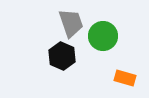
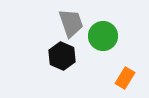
orange rectangle: rotated 75 degrees counterclockwise
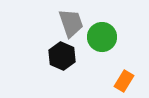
green circle: moved 1 px left, 1 px down
orange rectangle: moved 1 px left, 3 px down
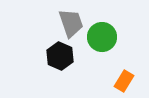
black hexagon: moved 2 px left
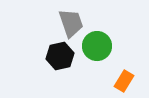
green circle: moved 5 px left, 9 px down
black hexagon: rotated 24 degrees clockwise
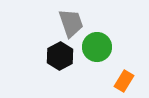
green circle: moved 1 px down
black hexagon: rotated 16 degrees counterclockwise
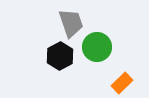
orange rectangle: moved 2 px left, 2 px down; rotated 15 degrees clockwise
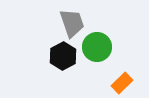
gray trapezoid: moved 1 px right
black hexagon: moved 3 px right
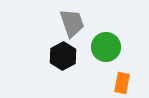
green circle: moved 9 px right
orange rectangle: rotated 35 degrees counterclockwise
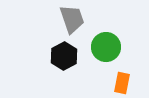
gray trapezoid: moved 4 px up
black hexagon: moved 1 px right
